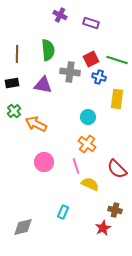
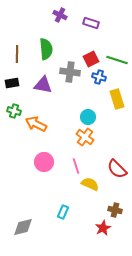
green semicircle: moved 2 px left, 1 px up
yellow rectangle: rotated 24 degrees counterclockwise
green cross: rotated 32 degrees counterclockwise
orange cross: moved 2 px left, 7 px up
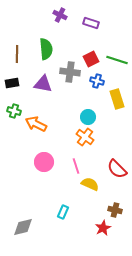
blue cross: moved 2 px left, 4 px down
purple triangle: moved 1 px up
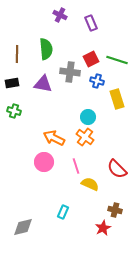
purple rectangle: rotated 49 degrees clockwise
orange arrow: moved 18 px right, 14 px down
